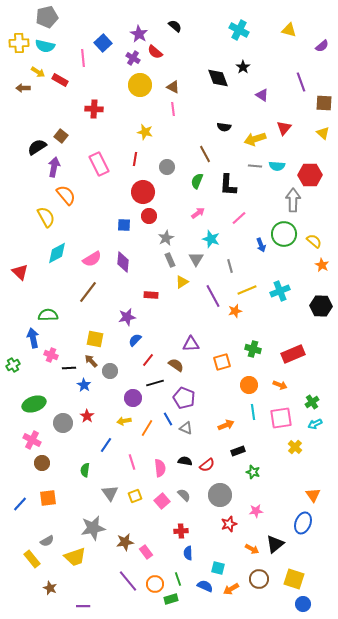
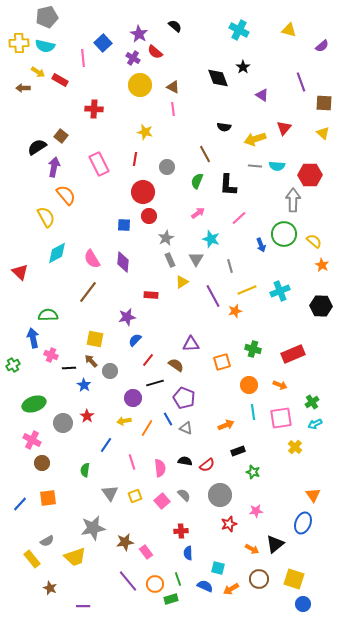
pink semicircle at (92, 259): rotated 90 degrees clockwise
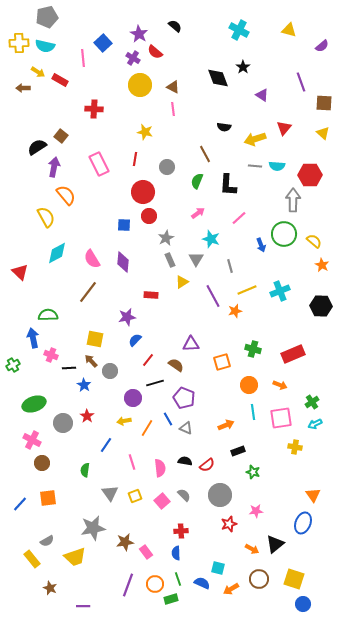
yellow cross at (295, 447): rotated 32 degrees counterclockwise
blue semicircle at (188, 553): moved 12 px left
purple line at (128, 581): moved 4 px down; rotated 60 degrees clockwise
blue semicircle at (205, 586): moved 3 px left, 3 px up
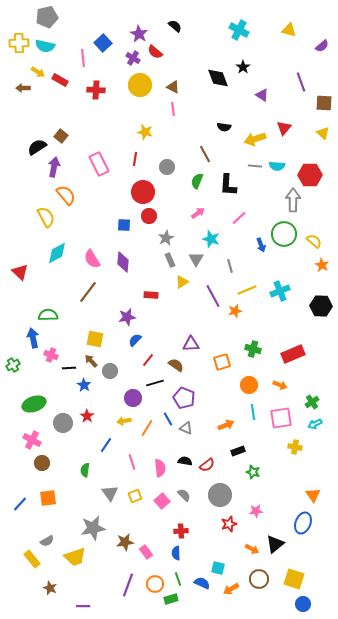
red cross at (94, 109): moved 2 px right, 19 px up
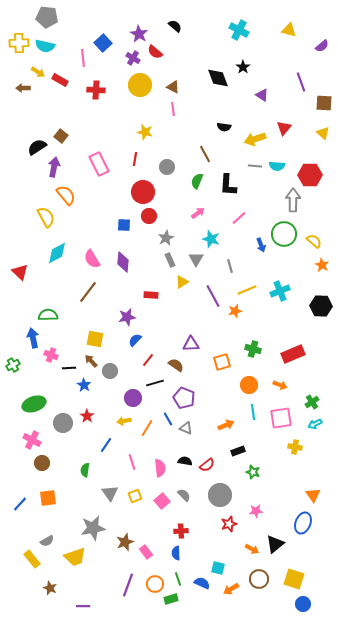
gray pentagon at (47, 17): rotated 20 degrees clockwise
brown star at (125, 542): rotated 12 degrees counterclockwise
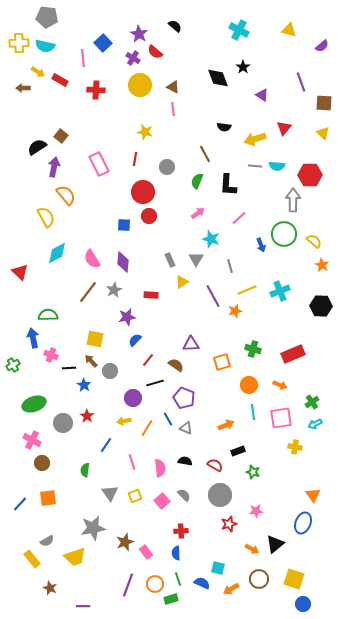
gray star at (166, 238): moved 52 px left, 52 px down
red semicircle at (207, 465): moved 8 px right; rotated 112 degrees counterclockwise
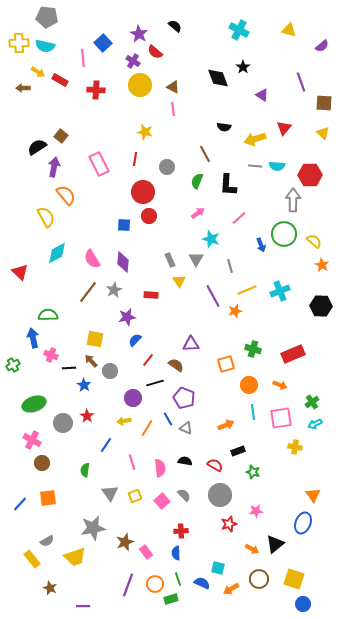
purple cross at (133, 58): moved 3 px down
yellow triangle at (182, 282): moved 3 px left, 1 px up; rotated 32 degrees counterclockwise
orange square at (222, 362): moved 4 px right, 2 px down
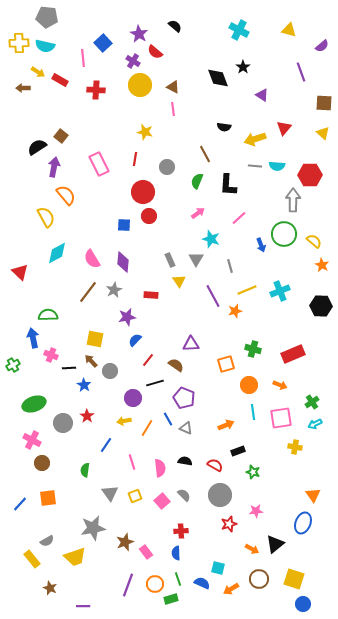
purple line at (301, 82): moved 10 px up
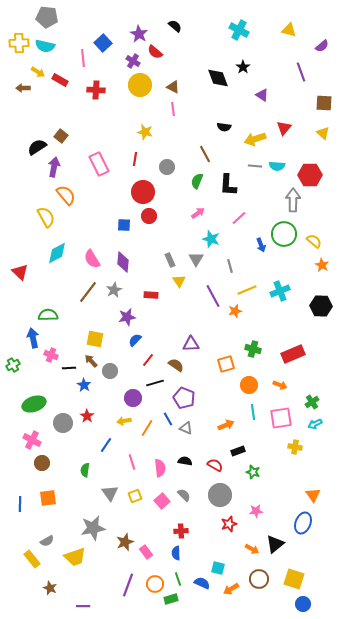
blue line at (20, 504): rotated 42 degrees counterclockwise
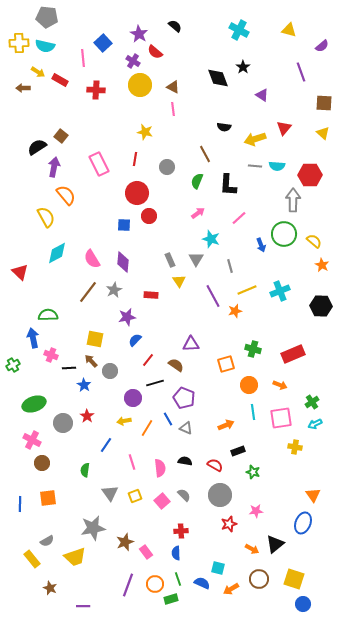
red circle at (143, 192): moved 6 px left, 1 px down
